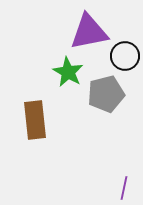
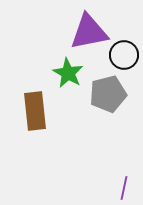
black circle: moved 1 px left, 1 px up
green star: moved 1 px down
gray pentagon: moved 2 px right
brown rectangle: moved 9 px up
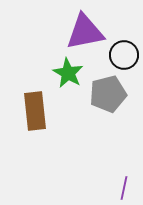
purple triangle: moved 4 px left
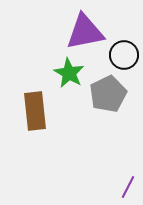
green star: moved 1 px right
gray pentagon: rotated 12 degrees counterclockwise
purple line: moved 4 px right, 1 px up; rotated 15 degrees clockwise
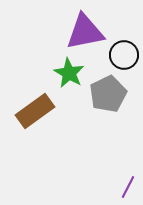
brown rectangle: rotated 60 degrees clockwise
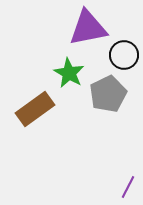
purple triangle: moved 3 px right, 4 px up
brown rectangle: moved 2 px up
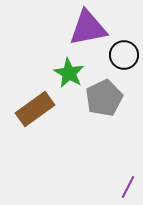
gray pentagon: moved 4 px left, 4 px down
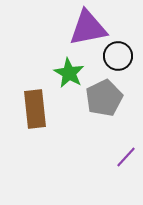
black circle: moved 6 px left, 1 px down
brown rectangle: rotated 60 degrees counterclockwise
purple line: moved 2 px left, 30 px up; rotated 15 degrees clockwise
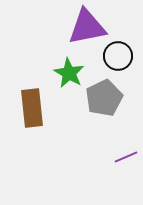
purple triangle: moved 1 px left, 1 px up
brown rectangle: moved 3 px left, 1 px up
purple line: rotated 25 degrees clockwise
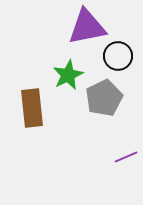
green star: moved 1 px left, 2 px down; rotated 16 degrees clockwise
